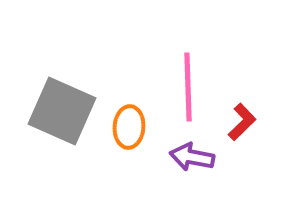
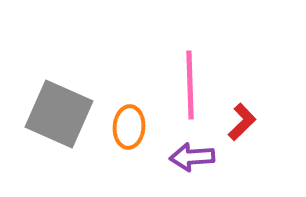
pink line: moved 2 px right, 2 px up
gray square: moved 3 px left, 3 px down
purple arrow: rotated 15 degrees counterclockwise
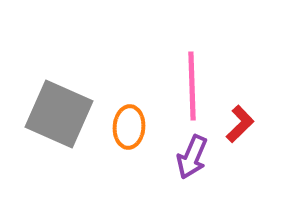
pink line: moved 2 px right, 1 px down
red L-shape: moved 2 px left, 2 px down
purple arrow: rotated 63 degrees counterclockwise
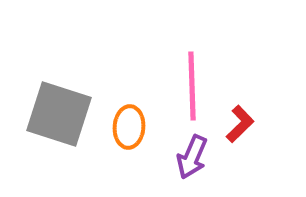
gray square: rotated 6 degrees counterclockwise
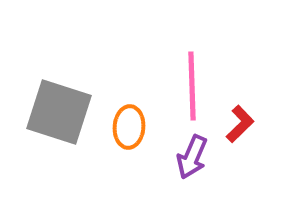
gray square: moved 2 px up
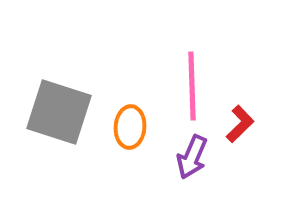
orange ellipse: moved 1 px right
